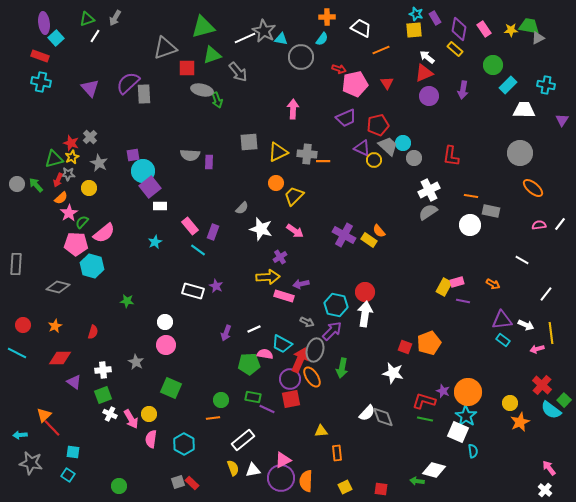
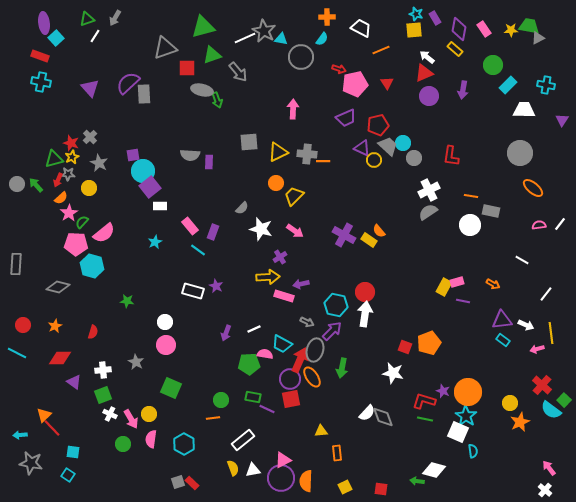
green circle at (119, 486): moved 4 px right, 42 px up
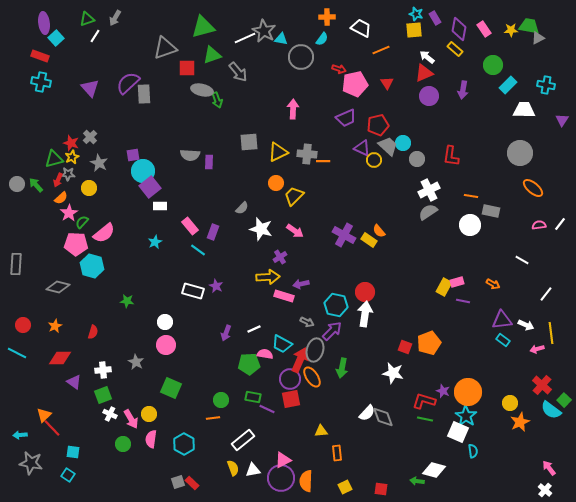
gray circle at (414, 158): moved 3 px right, 1 px down
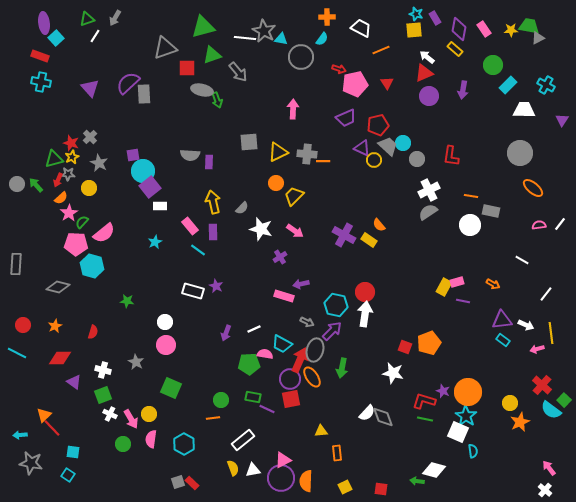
white line at (245, 38): rotated 30 degrees clockwise
cyan cross at (546, 85): rotated 18 degrees clockwise
orange semicircle at (379, 231): moved 6 px up
purple rectangle at (213, 232): rotated 21 degrees counterclockwise
yellow arrow at (268, 277): moved 55 px left, 75 px up; rotated 100 degrees counterclockwise
white cross at (103, 370): rotated 21 degrees clockwise
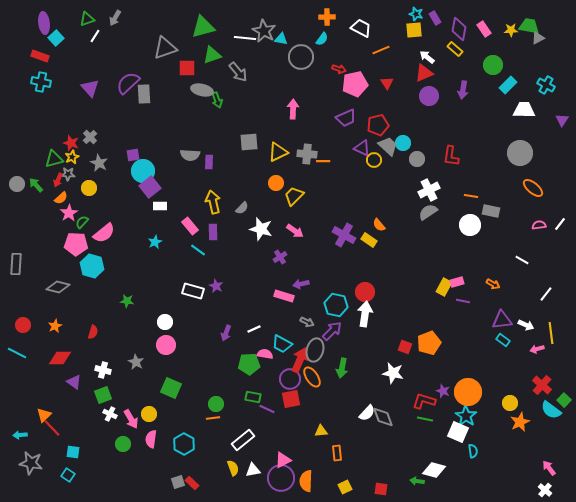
green circle at (221, 400): moved 5 px left, 4 px down
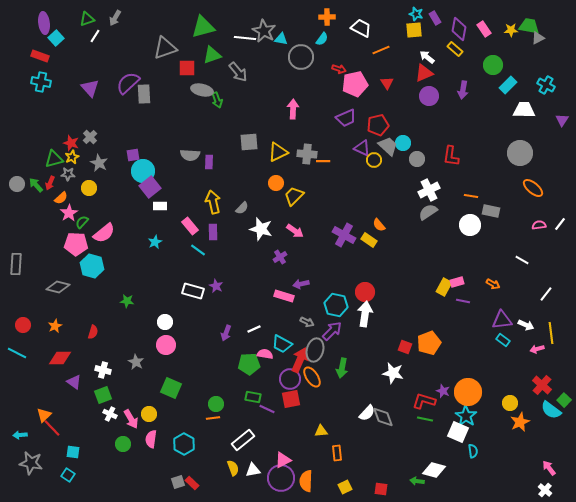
red arrow at (58, 180): moved 8 px left, 3 px down
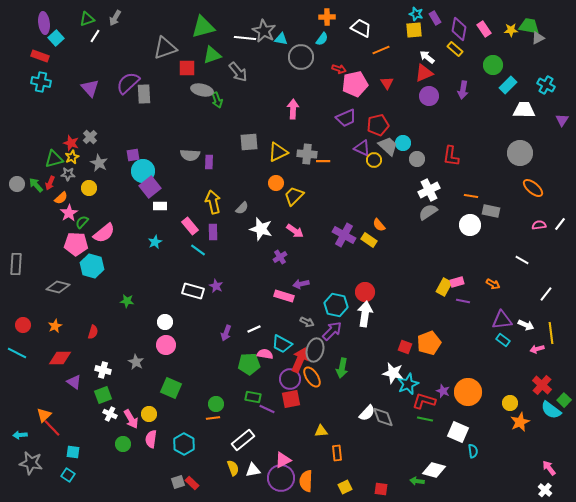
cyan star at (466, 416): moved 58 px left, 32 px up; rotated 15 degrees clockwise
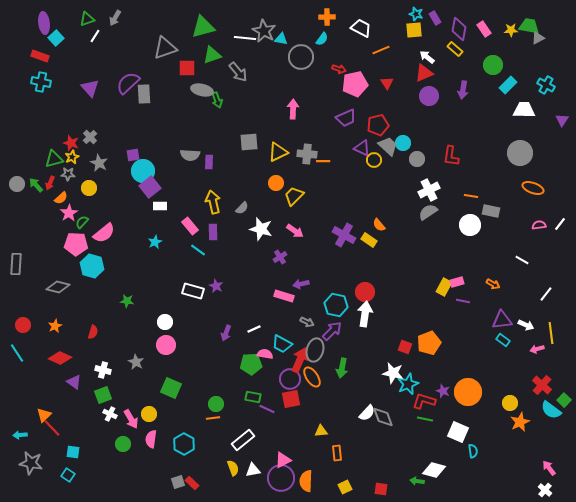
orange ellipse at (533, 188): rotated 20 degrees counterclockwise
cyan line at (17, 353): rotated 30 degrees clockwise
red diamond at (60, 358): rotated 25 degrees clockwise
green pentagon at (249, 364): moved 2 px right
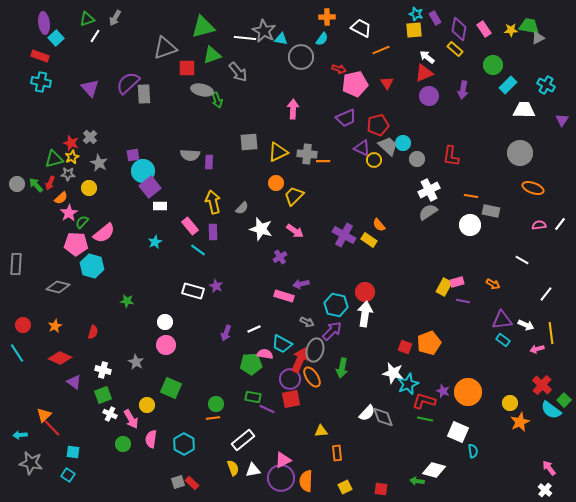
yellow circle at (149, 414): moved 2 px left, 9 px up
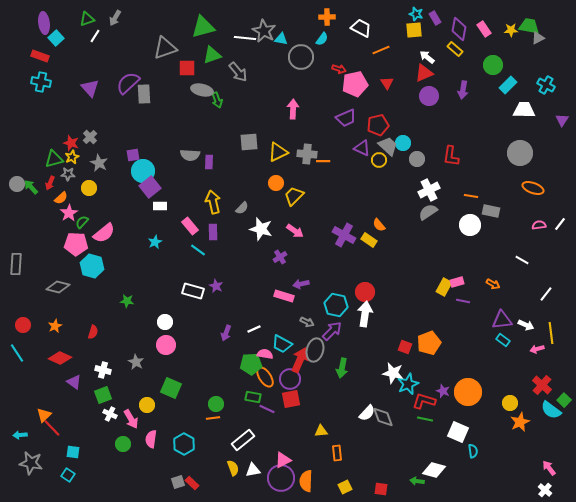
yellow circle at (374, 160): moved 5 px right
green arrow at (36, 185): moved 5 px left, 2 px down
orange ellipse at (312, 377): moved 47 px left
